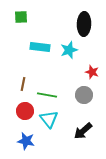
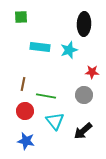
red star: rotated 16 degrees counterclockwise
green line: moved 1 px left, 1 px down
cyan triangle: moved 6 px right, 2 px down
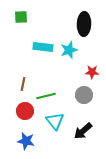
cyan rectangle: moved 3 px right
green line: rotated 24 degrees counterclockwise
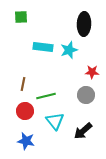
gray circle: moved 2 px right
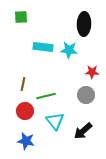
cyan star: rotated 24 degrees clockwise
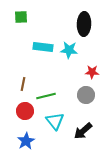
blue star: rotated 30 degrees clockwise
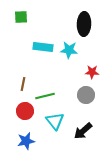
green line: moved 1 px left
blue star: rotated 18 degrees clockwise
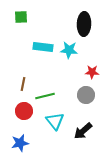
red circle: moved 1 px left
blue star: moved 6 px left, 2 px down
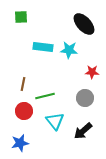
black ellipse: rotated 45 degrees counterclockwise
gray circle: moved 1 px left, 3 px down
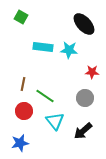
green square: rotated 32 degrees clockwise
green line: rotated 48 degrees clockwise
